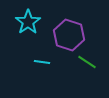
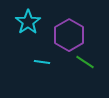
purple hexagon: rotated 12 degrees clockwise
green line: moved 2 px left
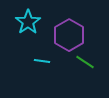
cyan line: moved 1 px up
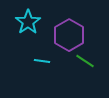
green line: moved 1 px up
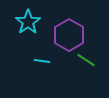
green line: moved 1 px right, 1 px up
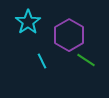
cyan line: rotated 56 degrees clockwise
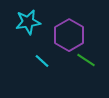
cyan star: rotated 25 degrees clockwise
cyan line: rotated 21 degrees counterclockwise
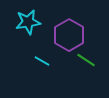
cyan line: rotated 14 degrees counterclockwise
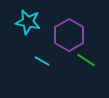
cyan star: rotated 20 degrees clockwise
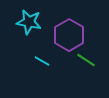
cyan star: moved 1 px right
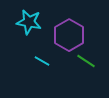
green line: moved 1 px down
